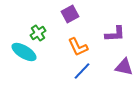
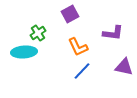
purple L-shape: moved 2 px left, 1 px up; rotated 10 degrees clockwise
cyan ellipse: rotated 35 degrees counterclockwise
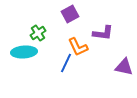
purple L-shape: moved 10 px left
blue line: moved 16 px left, 8 px up; rotated 18 degrees counterclockwise
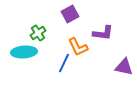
blue line: moved 2 px left
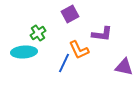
purple L-shape: moved 1 px left, 1 px down
orange L-shape: moved 1 px right, 3 px down
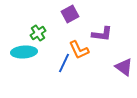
purple triangle: rotated 24 degrees clockwise
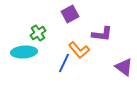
orange L-shape: rotated 15 degrees counterclockwise
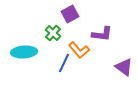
green cross: moved 15 px right; rotated 14 degrees counterclockwise
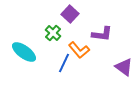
purple square: rotated 18 degrees counterclockwise
cyan ellipse: rotated 40 degrees clockwise
